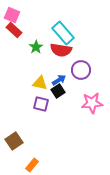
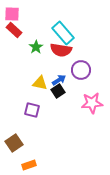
pink square: moved 1 px up; rotated 21 degrees counterclockwise
purple square: moved 9 px left, 6 px down
brown square: moved 2 px down
orange rectangle: moved 3 px left; rotated 32 degrees clockwise
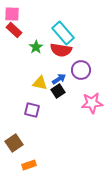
blue arrow: moved 1 px up
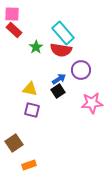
yellow triangle: moved 10 px left, 6 px down
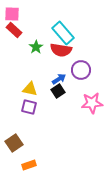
purple square: moved 3 px left, 3 px up
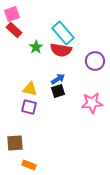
pink square: rotated 21 degrees counterclockwise
purple circle: moved 14 px right, 9 px up
blue arrow: moved 1 px left
black square: rotated 16 degrees clockwise
brown square: moved 1 px right; rotated 30 degrees clockwise
orange rectangle: rotated 40 degrees clockwise
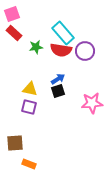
red rectangle: moved 3 px down
green star: rotated 24 degrees clockwise
purple circle: moved 10 px left, 10 px up
orange rectangle: moved 1 px up
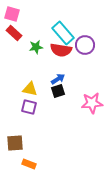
pink square: rotated 35 degrees clockwise
purple circle: moved 6 px up
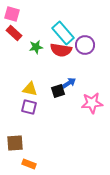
blue arrow: moved 11 px right, 4 px down
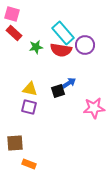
pink star: moved 2 px right, 5 px down
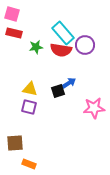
red rectangle: rotated 28 degrees counterclockwise
